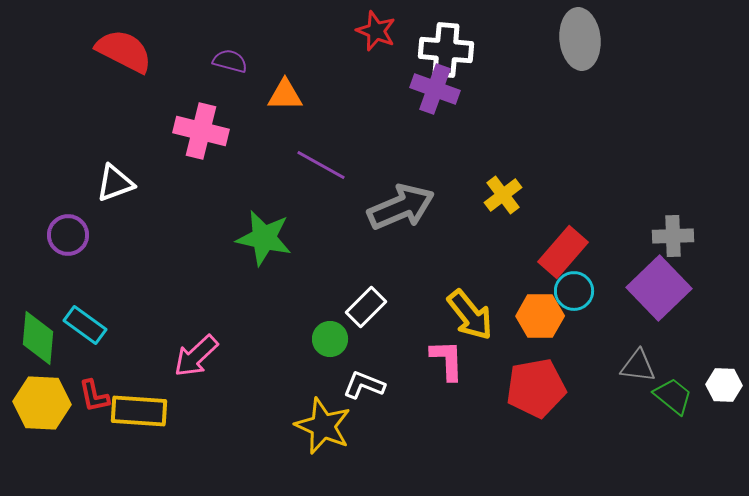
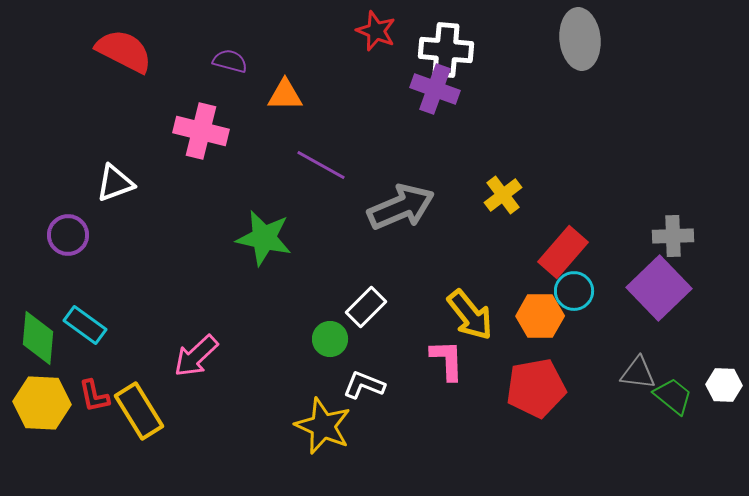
gray triangle: moved 7 px down
yellow rectangle: rotated 54 degrees clockwise
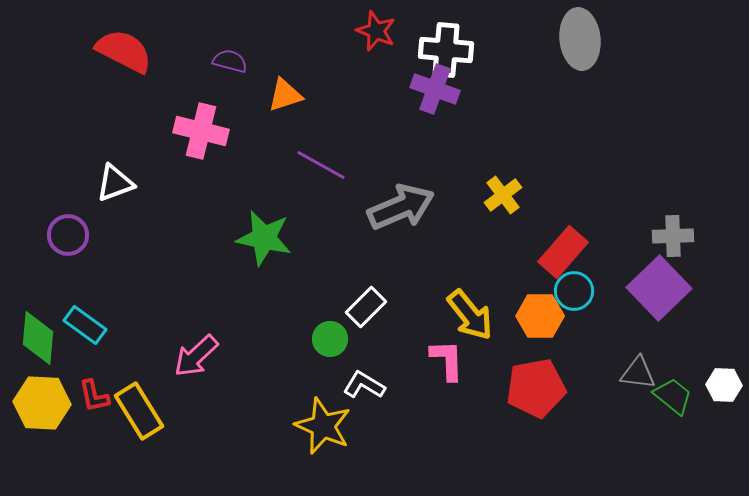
orange triangle: rotated 18 degrees counterclockwise
white L-shape: rotated 9 degrees clockwise
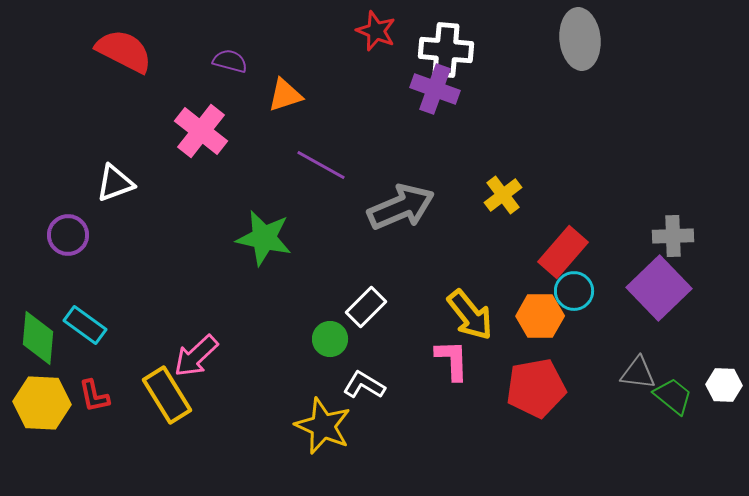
pink cross: rotated 24 degrees clockwise
pink L-shape: moved 5 px right
yellow rectangle: moved 28 px right, 16 px up
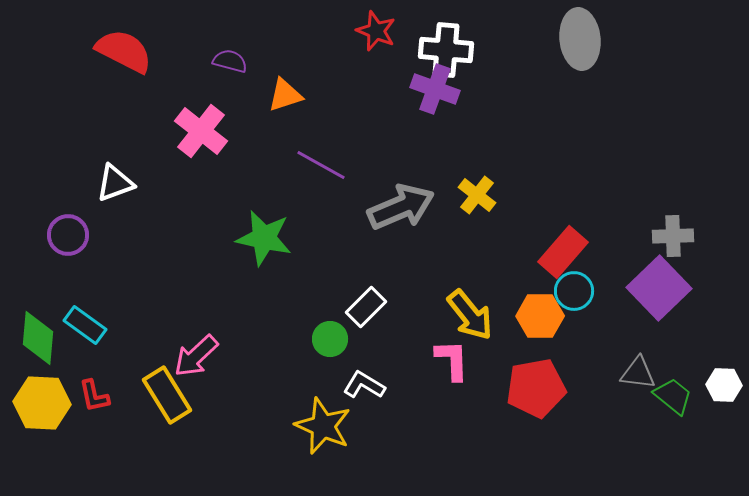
yellow cross: moved 26 px left; rotated 15 degrees counterclockwise
